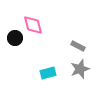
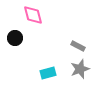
pink diamond: moved 10 px up
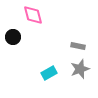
black circle: moved 2 px left, 1 px up
gray rectangle: rotated 16 degrees counterclockwise
cyan rectangle: moved 1 px right; rotated 14 degrees counterclockwise
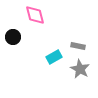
pink diamond: moved 2 px right
gray star: rotated 24 degrees counterclockwise
cyan rectangle: moved 5 px right, 16 px up
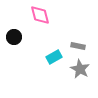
pink diamond: moved 5 px right
black circle: moved 1 px right
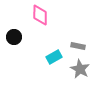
pink diamond: rotated 15 degrees clockwise
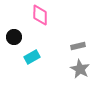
gray rectangle: rotated 24 degrees counterclockwise
cyan rectangle: moved 22 px left
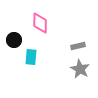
pink diamond: moved 8 px down
black circle: moved 3 px down
cyan rectangle: moved 1 px left; rotated 56 degrees counterclockwise
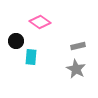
pink diamond: moved 1 px up; rotated 55 degrees counterclockwise
black circle: moved 2 px right, 1 px down
gray star: moved 4 px left
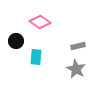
cyan rectangle: moved 5 px right
